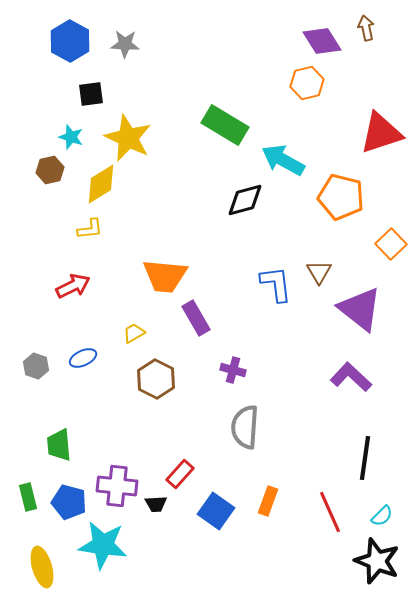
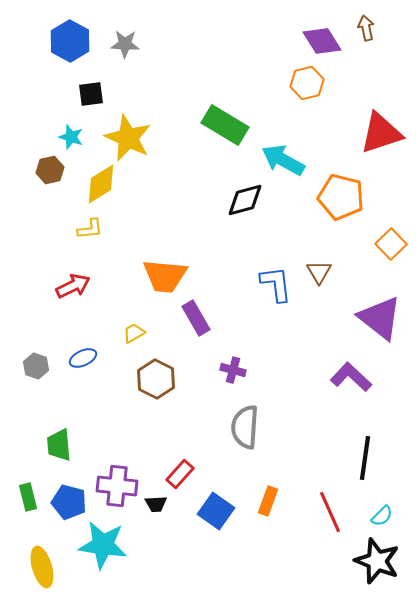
purple triangle at (360, 309): moved 20 px right, 9 px down
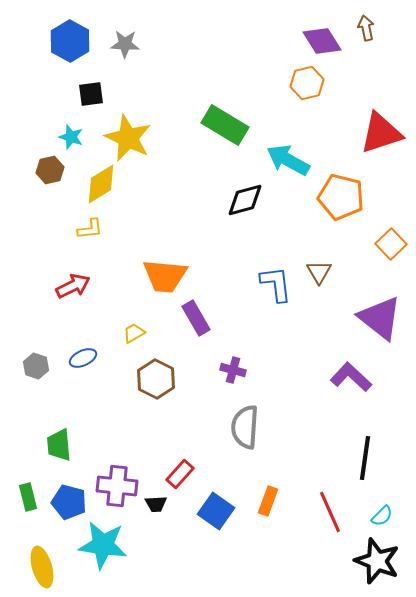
cyan arrow at (283, 160): moved 5 px right
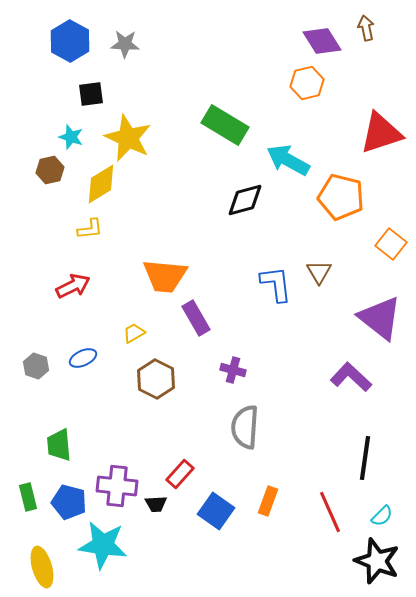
orange square at (391, 244): rotated 8 degrees counterclockwise
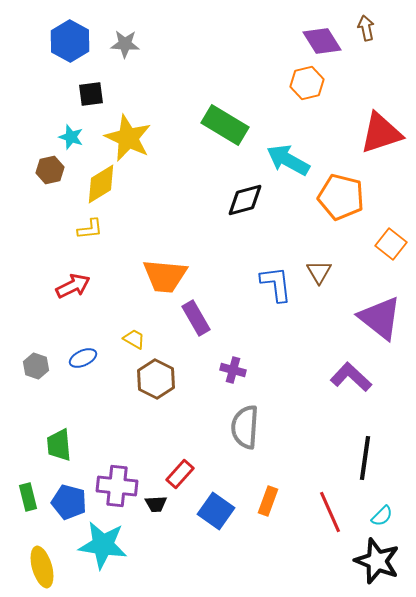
yellow trapezoid at (134, 333): moved 6 px down; rotated 60 degrees clockwise
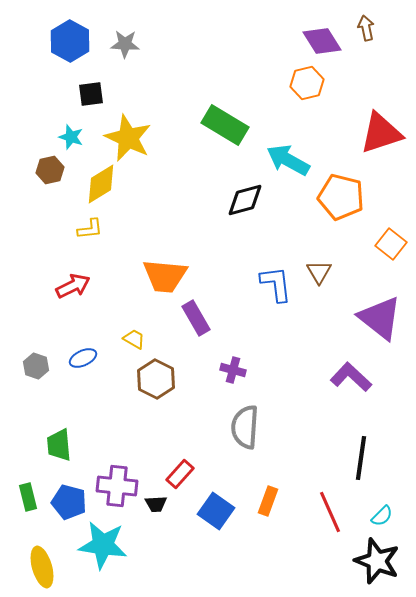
black line at (365, 458): moved 4 px left
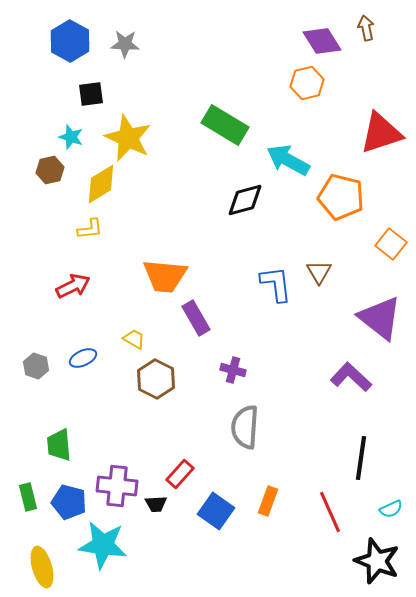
cyan semicircle at (382, 516): moved 9 px right, 7 px up; rotated 20 degrees clockwise
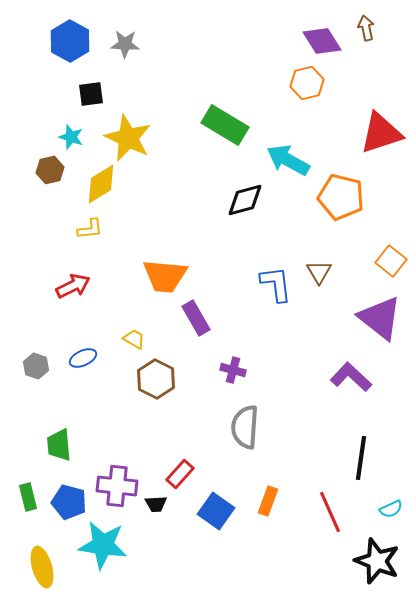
orange square at (391, 244): moved 17 px down
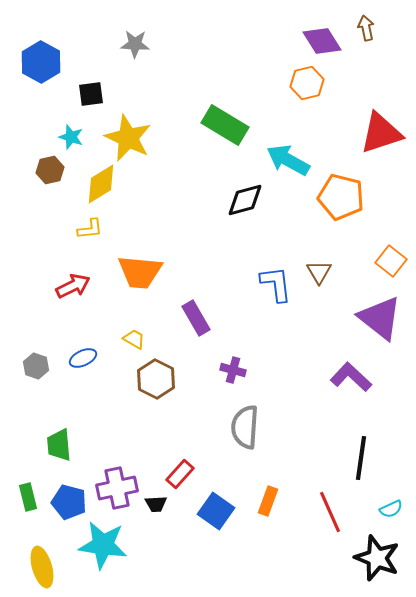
blue hexagon at (70, 41): moved 29 px left, 21 px down
gray star at (125, 44): moved 10 px right
orange trapezoid at (165, 276): moved 25 px left, 4 px up
purple cross at (117, 486): moved 2 px down; rotated 18 degrees counterclockwise
black star at (377, 561): moved 3 px up
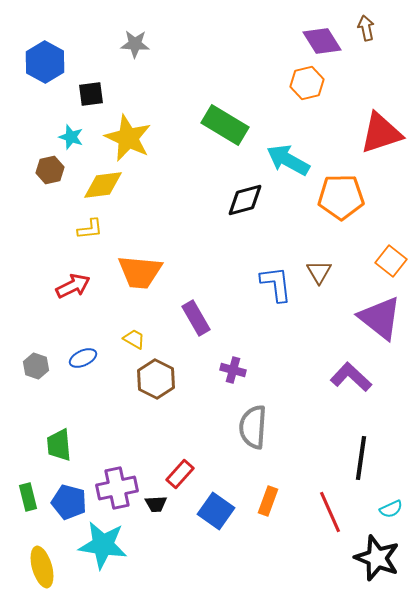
blue hexagon at (41, 62): moved 4 px right
yellow diamond at (101, 184): moved 2 px right, 1 px down; rotated 24 degrees clockwise
orange pentagon at (341, 197): rotated 15 degrees counterclockwise
gray semicircle at (245, 427): moved 8 px right
